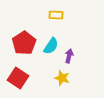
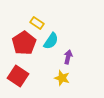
yellow rectangle: moved 19 px left, 8 px down; rotated 32 degrees clockwise
cyan semicircle: moved 5 px up
purple arrow: moved 1 px left, 1 px down
red square: moved 2 px up
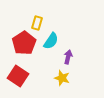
yellow rectangle: rotated 72 degrees clockwise
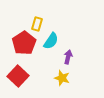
yellow rectangle: moved 1 px down
red square: rotated 10 degrees clockwise
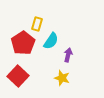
red pentagon: moved 1 px left
purple arrow: moved 2 px up
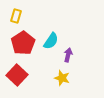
yellow rectangle: moved 21 px left, 8 px up
red square: moved 1 px left, 1 px up
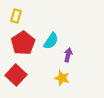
red square: moved 1 px left
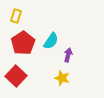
red square: moved 1 px down
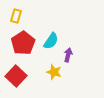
yellow star: moved 8 px left, 6 px up
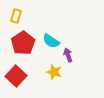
cyan semicircle: rotated 90 degrees clockwise
purple arrow: rotated 32 degrees counterclockwise
